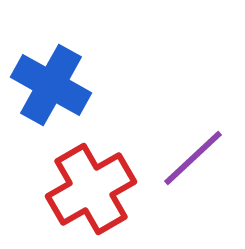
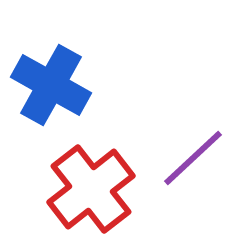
red cross: rotated 8 degrees counterclockwise
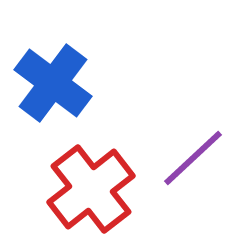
blue cross: moved 2 px right, 2 px up; rotated 8 degrees clockwise
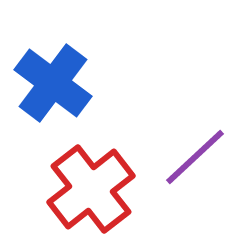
purple line: moved 2 px right, 1 px up
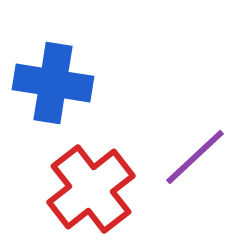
blue cross: rotated 28 degrees counterclockwise
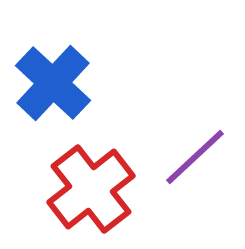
blue cross: rotated 34 degrees clockwise
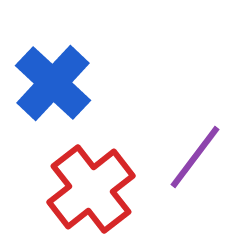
purple line: rotated 10 degrees counterclockwise
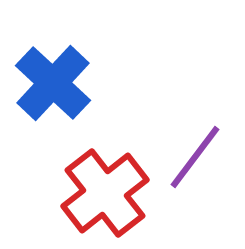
red cross: moved 14 px right, 4 px down
